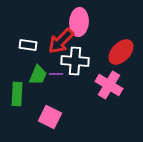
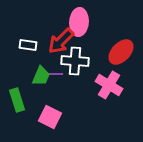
green trapezoid: moved 3 px right, 1 px down
green rectangle: moved 6 px down; rotated 20 degrees counterclockwise
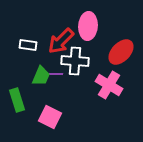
pink ellipse: moved 9 px right, 4 px down
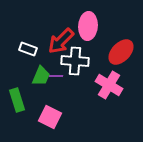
white rectangle: moved 4 px down; rotated 12 degrees clockwise
purple line: moved 2 px down
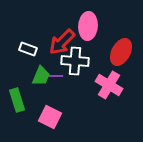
red arrow: moved 1 px right, 1 px down
red ellipse: rotated 16 degrees counterclockwise
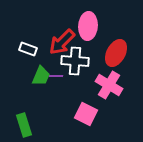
red ellipse: moved 5 px left, 1 px down
green rectangle: moved 7 px right, 25 px down
pink square: moved 36 px right, 3 px up
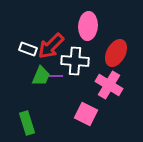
red arrow: moved 11 px left, 4 px down
green rectangle: moved 3 px right, 2 px up
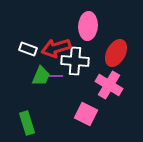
red arrow: moved 5 px right, 2 px down; rotated 28 degrees clockwise
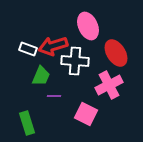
pink ellipse: rotated 28 degrees counterclockwise
red arrow: moved 3 px left, 2 px up
red ellipse: rotated 60 degrees counterclockwise
purple line: moved 2 px left, 20 px down
pink cross: rotated 32 degrees clockwise
